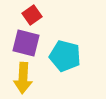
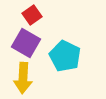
purple square: rotated 16 degrees clockwise
cyan pentagon: rotated 12 degrees clockwise
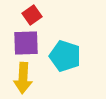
purple square: rotated 32 degrees counterclockwise
cyan pentagon: rotated 8 degrees counterclockwise
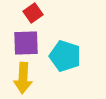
red square: moved 1 px right, 2 px up
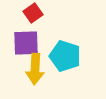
yellow arrow: moved 12 px right, 9 px up
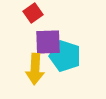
purple square: moved 22 px right, 1 px up
